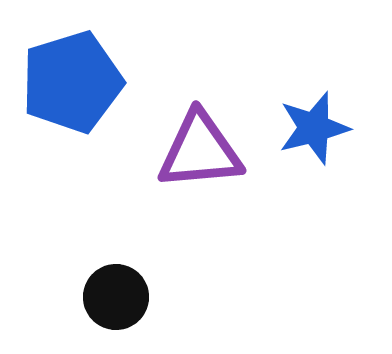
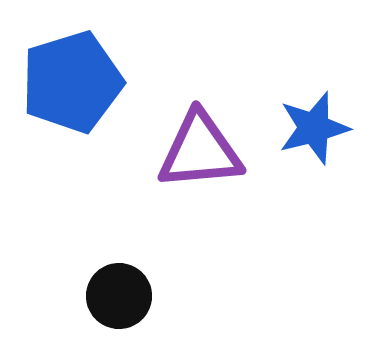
black circle: moved 3 px right, 1 px up
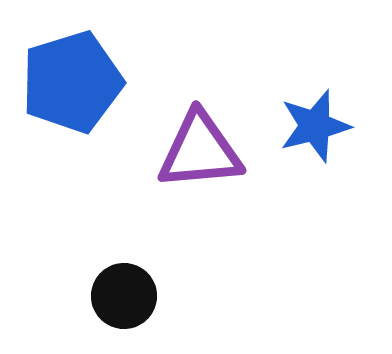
blue star: moved 1 px right, 2 px up
black circle: moved 5 px right
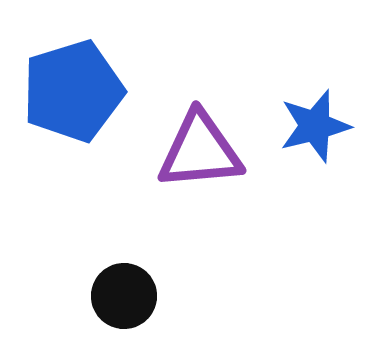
blue pentagon: moved 1 px right, 9 px down
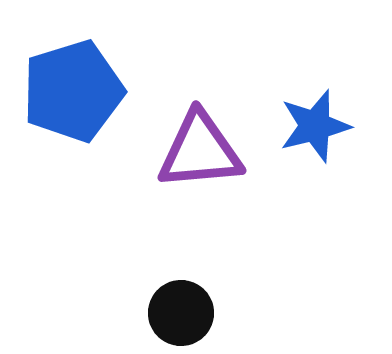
black circle: moved 57 px right, 17 px down
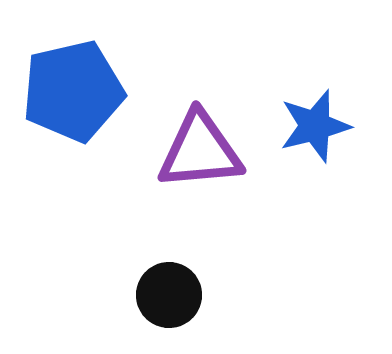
blue pentagon: rotated 4 degrees clockwise
black circle: moved 12 px left, 18 px up
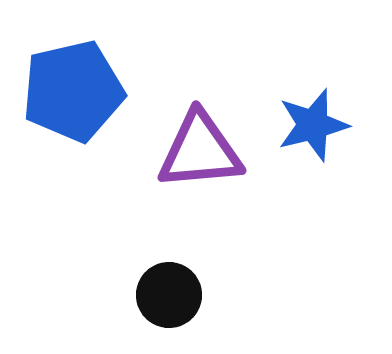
blue star: moved 2 px left, 1 px up
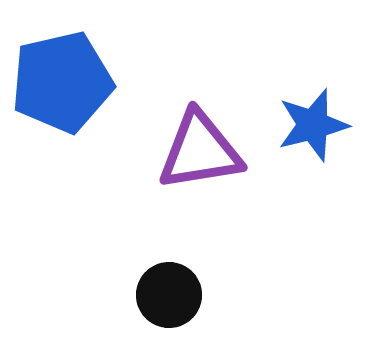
blue pentagon: moved 11 px left, 9 px up
purple triangle: rotated 4 degrees counterclockwise
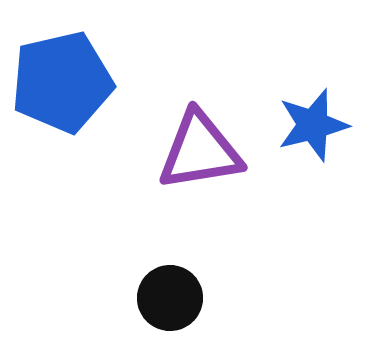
black circle: moved 1 px right, 3 px down
